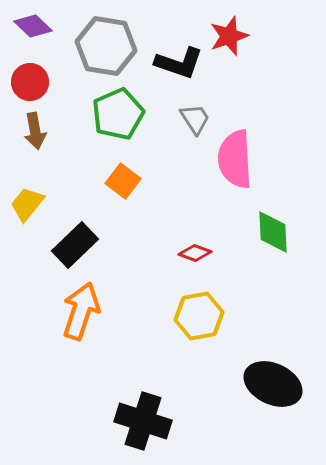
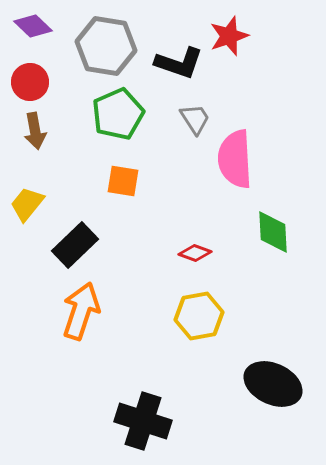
orange square: rotated 28 degrees counterclockwise
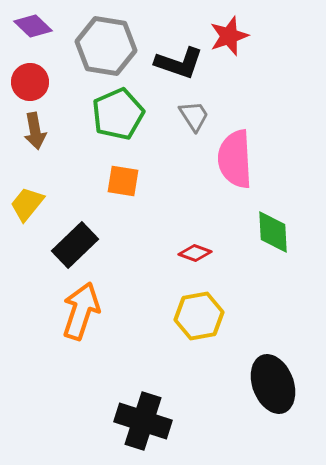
gray trapezoid: moved 1 px left, 3 px up
black ellipse: rotated 44 degrees clockwise
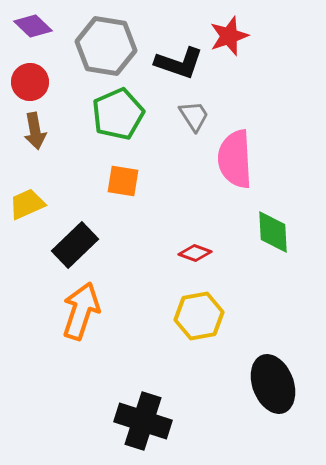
yellow trapezoid: rotated 27 degrees clockwise
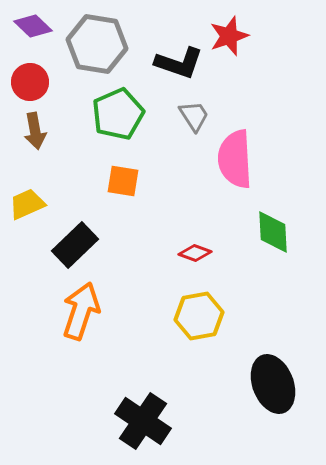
gray hexagon: moved 9 px left, 2 px up
black cross: rotated 16 degrees clockwise
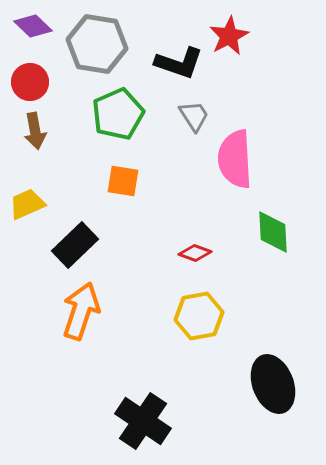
red star: rotated 9 degrees counterclockwise
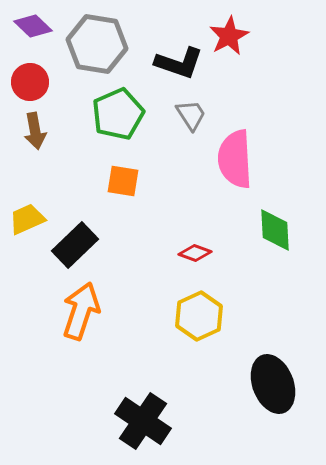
gray trapezoid: moved 3 px left, 1 px up
yellow trapezoid: moved 15 px down
green diamond: moved 2 px right, 2 px up
yellow hexagon: rotated 15 degrees counterclockwise
